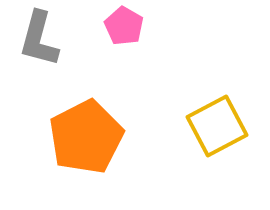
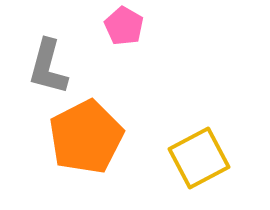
gray L-shape: moved 9 px right, 28 px down
yellow square: moved 18 px left, 32 px down
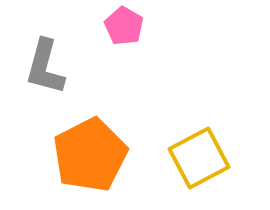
gray L-shape: moved 3 px left
orange pentagon: moved 4 px right, 18 px down
